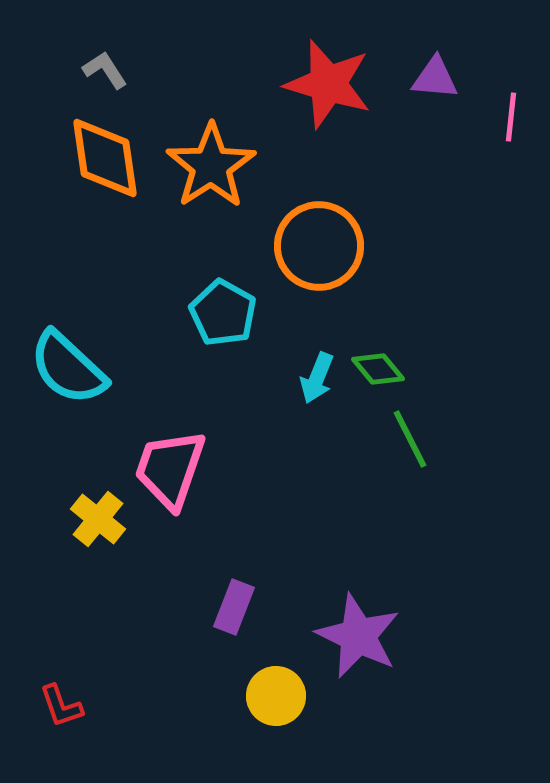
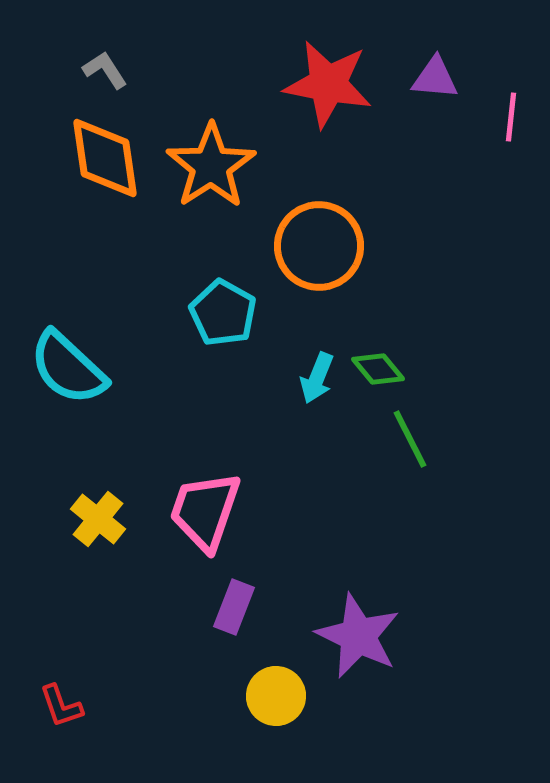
red star: rotated 6 degrees counterclockwise
pink trapezoid: moved 35 px right, 42 px down
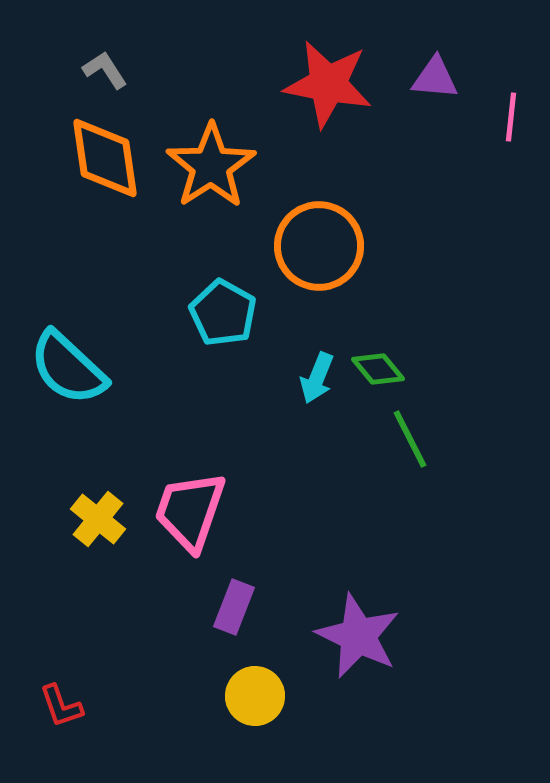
pink trapezoid: moved 15 px left
yellow circle: moved 21 px left
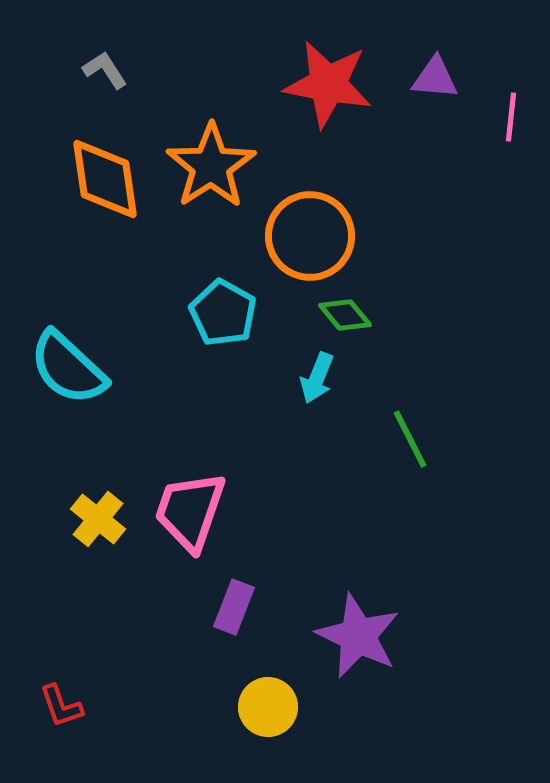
orange diamond: moved 21 px down
orange circle: moved 9 px left, 10 px up
green diamond: moved 33 px left, 54 px up
yellow circle: moved 13 px right, 11 px down
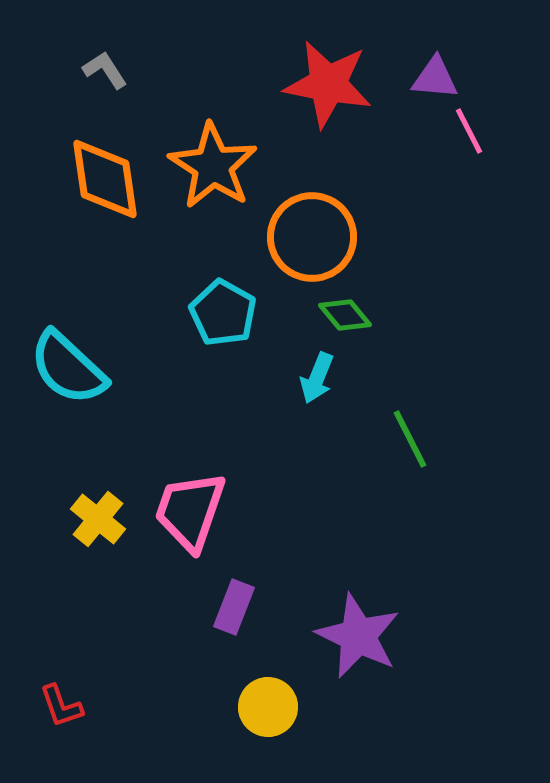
pink line: moved 42 px left, 14 px down; rotated 33 degrees counterclockwise
orange star: moved 2 px right; rotated 6 degrees counterclockwise
orange circle: moved 2 px right, 1 px down
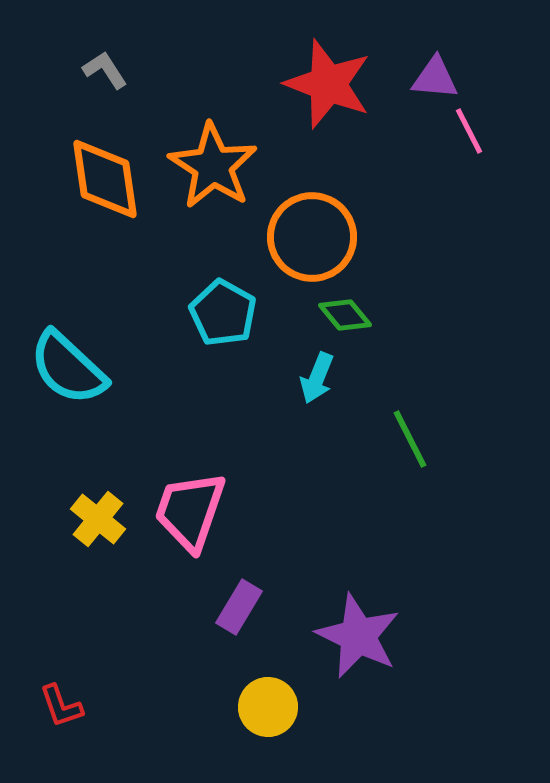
red star: rotated 10 degrees clockwise
purple rectangle: moved 5 px right; rotated 10 degrees clockwise
